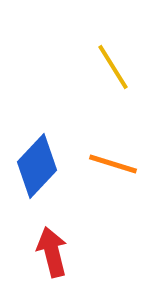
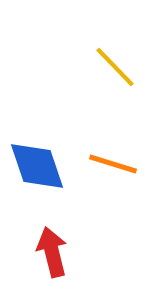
yellow line: moved 2 px right; rotated 12 degrees counterclockwise
blue diamond: rotated 62 degrees counterclockwise
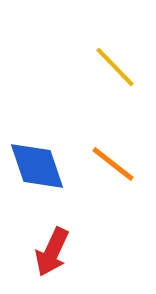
orange line: rotated 21 degrees clockwise
red arrow: rotated 141 degrees counterclockwise
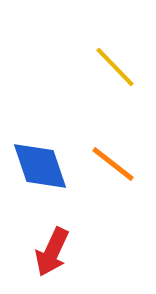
blue diamond: moved 3 px right
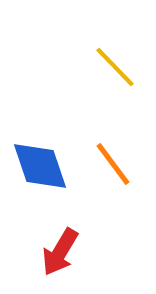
orange line: rotated 15 degrees clockwise
red arrow: moved 8 px right; rotated 6 degrees clockwise
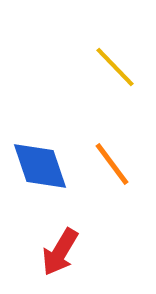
orange line: moved 1 px left
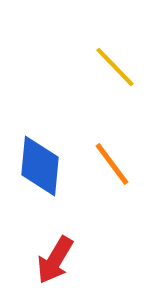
blue diamond: rotated 24 degrees clockwise
red arrow: moved 5 px left, 8 px down
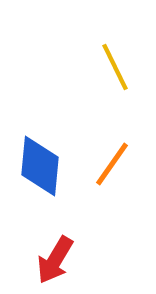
yellow line: rotated 18 degrees clockwise
orange line: rotated 72 degrees clockwise
